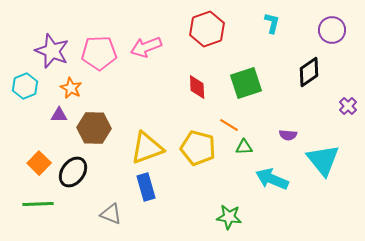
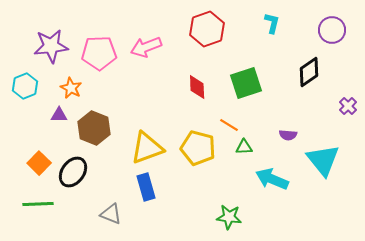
purple star: moved 1 px left, 5 px up; rotated 28 degrees counterclockwise
brown hexagon: rotated 20 degrees clockwise
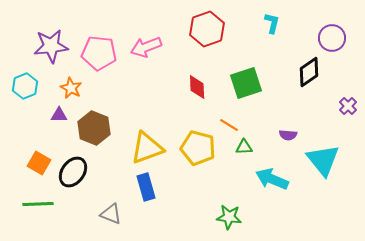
purple circle: moved 8 px down
pink pentagon: rotated 8 degrees clockwise
orange square: rotated 15 degrees counterclockwise
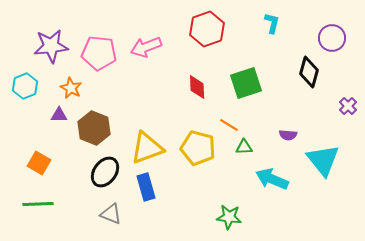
black diamond: rotated 40 degrees counterclockwise
black ellipse: moved 32 px right
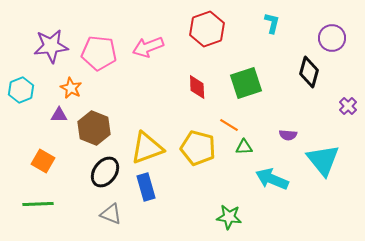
pink arrow: moved 2 px right
cyan hexagon: moved 4 px left, 4 px down
orange square: moved 4 px right, 2 px up
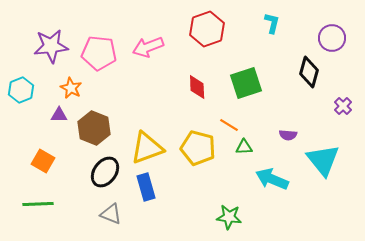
purple cross: moved 5 px left
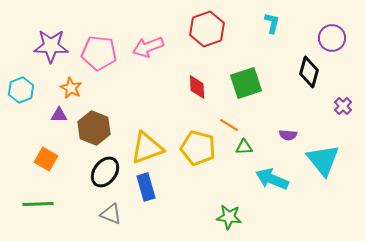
purple star: rotated 8 degrees clockwise
orange square: moved 3 px right, 2 px up
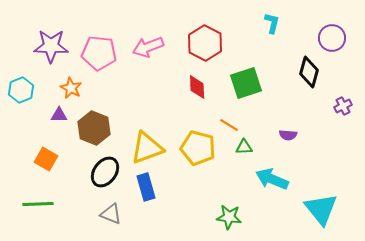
red hexagon: moved 2 px left, 14 px down; rotated 12 degrees counterclockwise
purple cross: rotated 18 degrees clockwise
cyan triangle: moved 2 px left, 49 px down
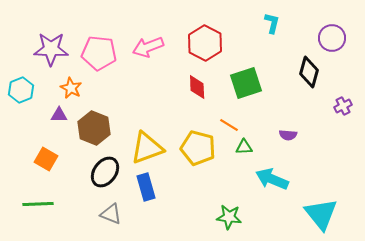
purple star: moved 3 px down
cyan triangle: moved 5 px down
